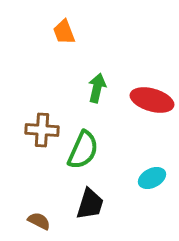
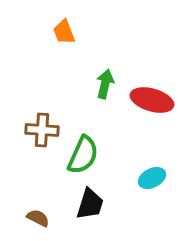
green arrow: moved 8 px right, 4 px up
green semicircle: moved 5 px down
brown semicircle: moved 1 px left, 3 px up
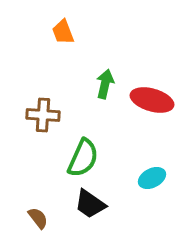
orange trapezoid: moved 1 px left
brown cross: moved 1 px right, 15 px up
green semicircle: moved 3 px down
black trapezoid: rotated 108 degrees clockwise
brown semicircle: rotated 25 degrees clockwise
